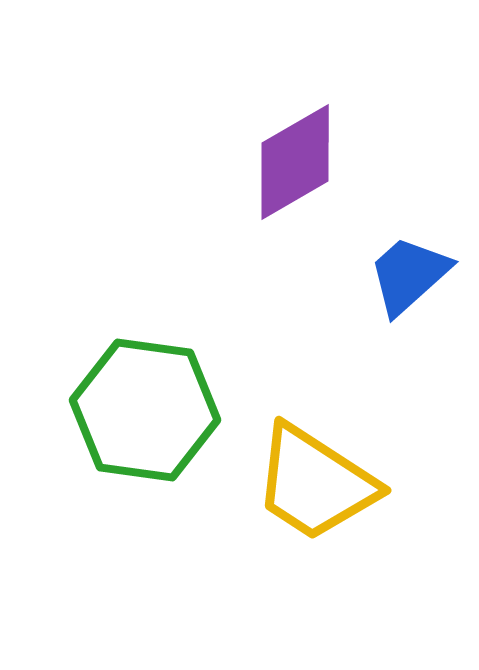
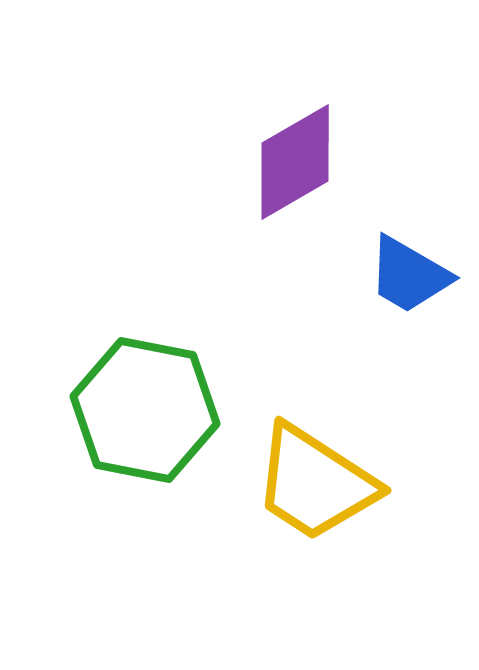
blue trapezoid: rotated 108 degrees counterclockwise
green hexagon: rotated 3 degrees clockwise
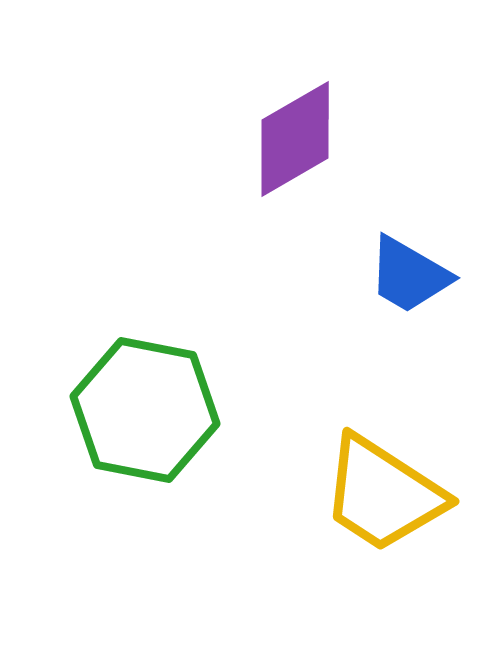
purple diamond: moved 23 px up
yellow trapezoid: moved 68 px right, 11 px down
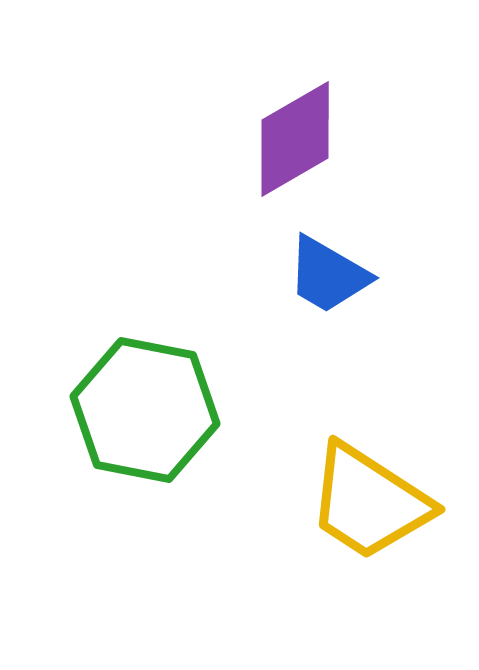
blue trapezoid: moved 81 px left
yellow trapezoid: moved 14 px left, 8 px down
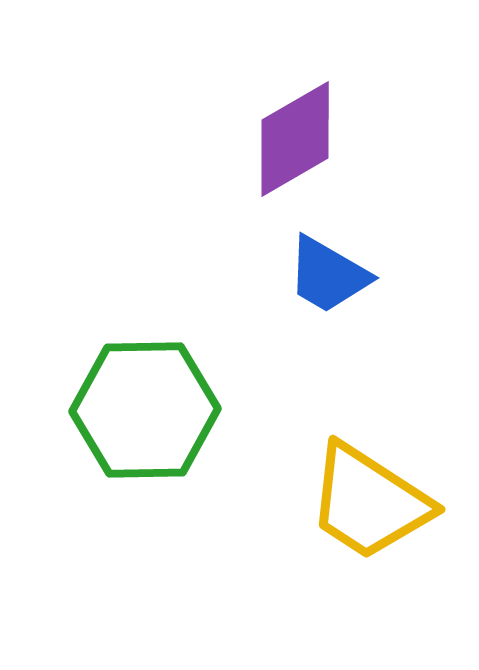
green hexagon: rotated 12 degrees counterclockwise
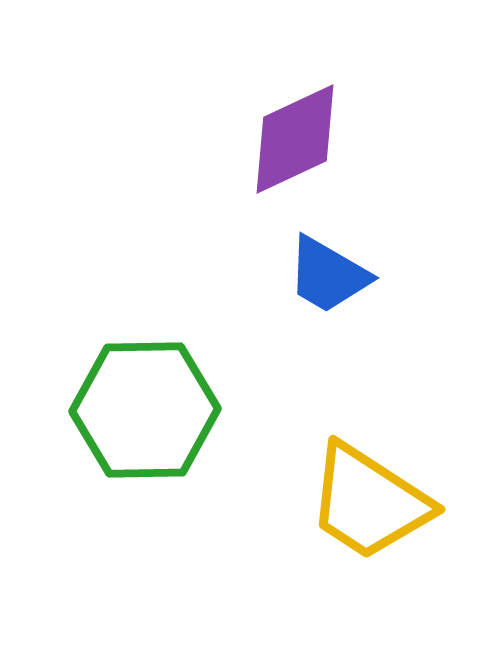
purple diamond: rotated 5 degrees clockwise
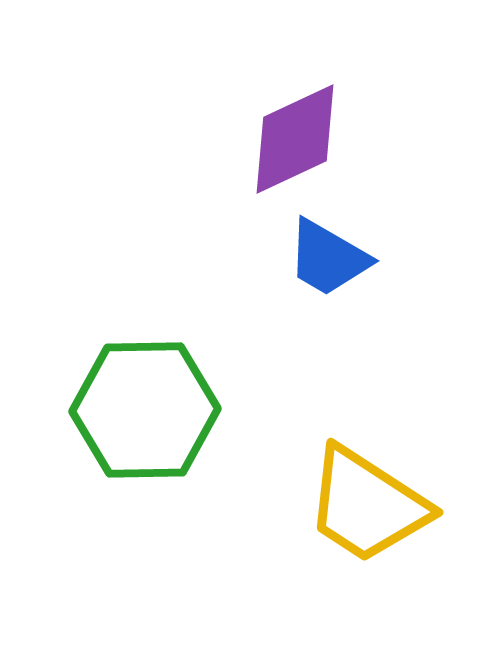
blue trapezoid: moved 17 px up
yellow trapezoid: moved 2 px left, 3 px down
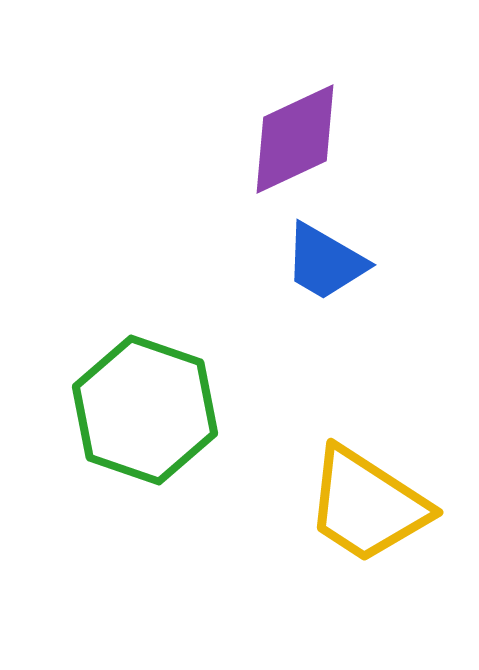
blue trapezoid: moved 3 px left, 4 px down
green hexagon: rotated 20 degrees clockwise
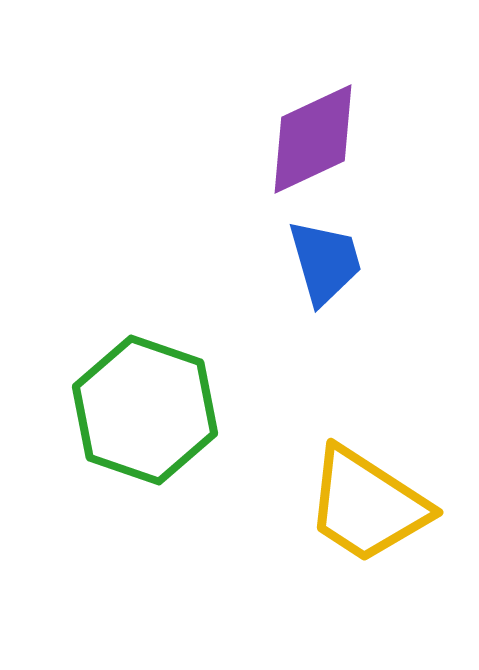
purple diamond: moved 18 px right
blue trapezoid: rotated 136 degrees counterclockwise
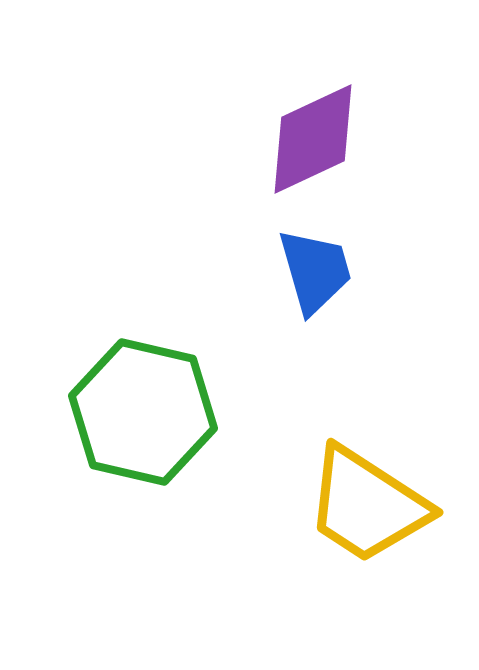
blue trapezoid: moved 10 px left, 9 px down
green hexagon: moved 2 px left, 2 px down; rotated 6 degrees counterclockwise
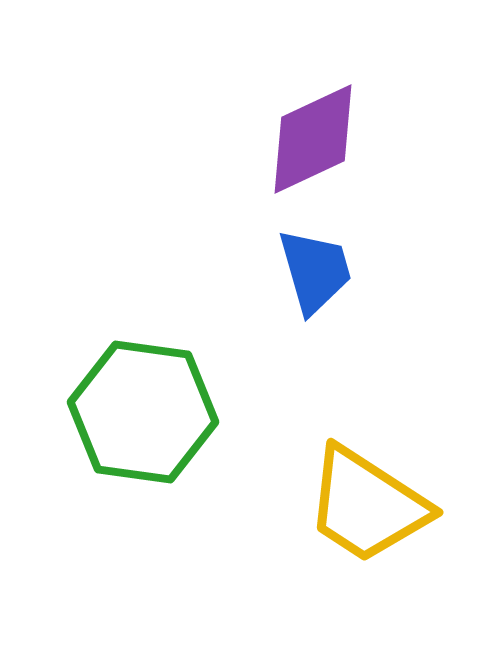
green hexagon: rotated 5 degrees counterclockwise
